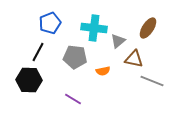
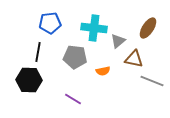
blue pentagon: rotated 15 degrees clockwise
black line: rotated 18 degrees counterclockwise
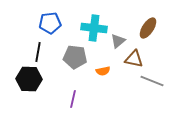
black hexagon: moved 1 px up
purple line: rotated 72 degrees clockwise
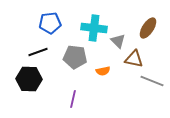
gray triangle: rotated 35 degrees counterclockwise
black line: rotated 60 degrees clockwise
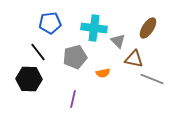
black line: rotated 72 degrees clockwise
gray pentagon: rotated 20 degrees counterclockwise
orange semicircle: moved 2 px down
gray line: moved 2 px up
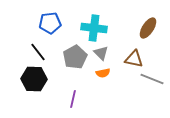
gray triangle: moved 17 px left, 12 px down
gray pentagon: rotated 15 degrees counterclockwise
black hexagon: moved 5 px right
